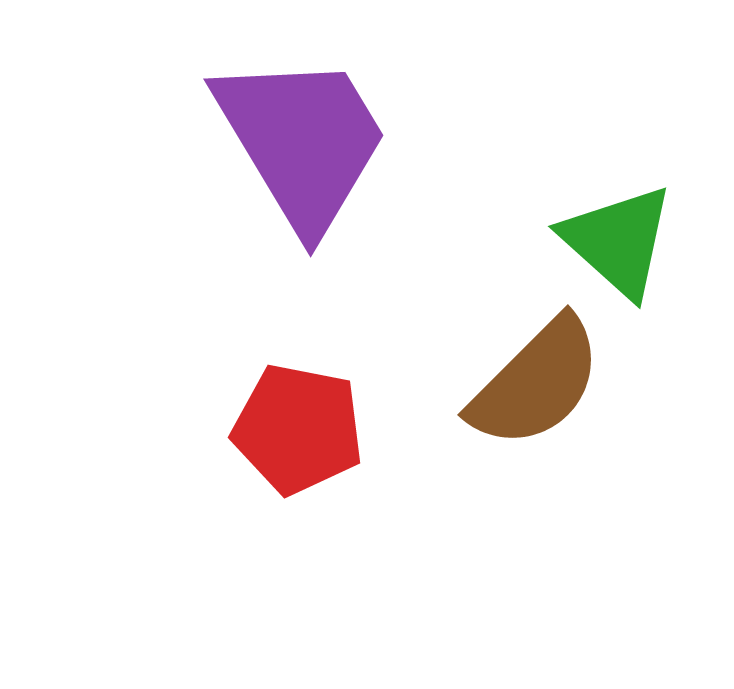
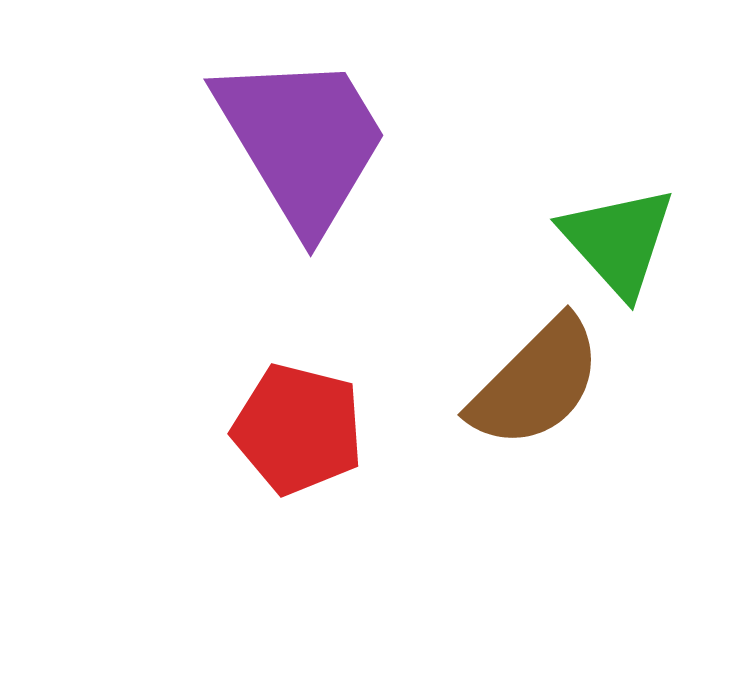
green triangle: rotated 6 degrees clockwise
red pentagon: rotated 3 degrees clockwise
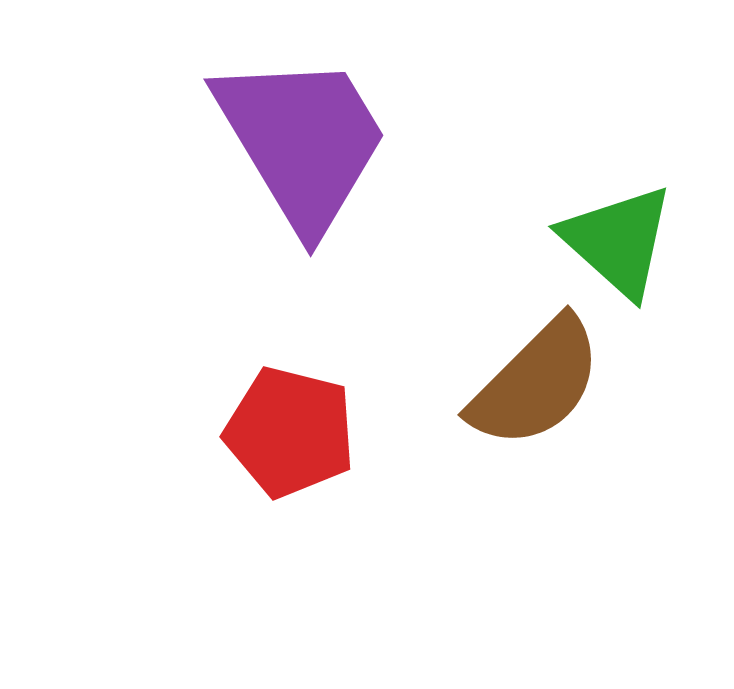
green triangle: rotated 6 degrees counterclockwise
red pentagon: moved 8 px left, 3 px down
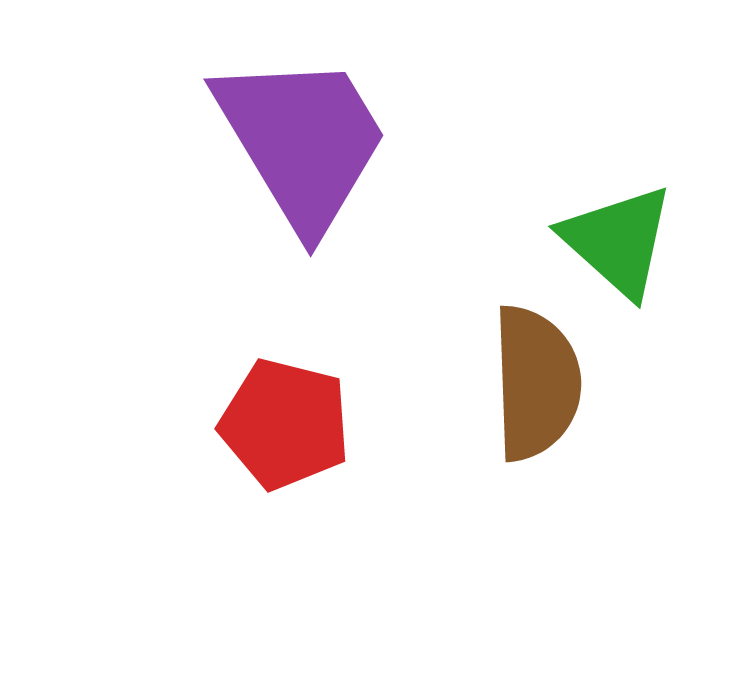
brown semicircle: rotated 47 degrees counterclockwise
red pentagon: moved 5 px left, 8 px up
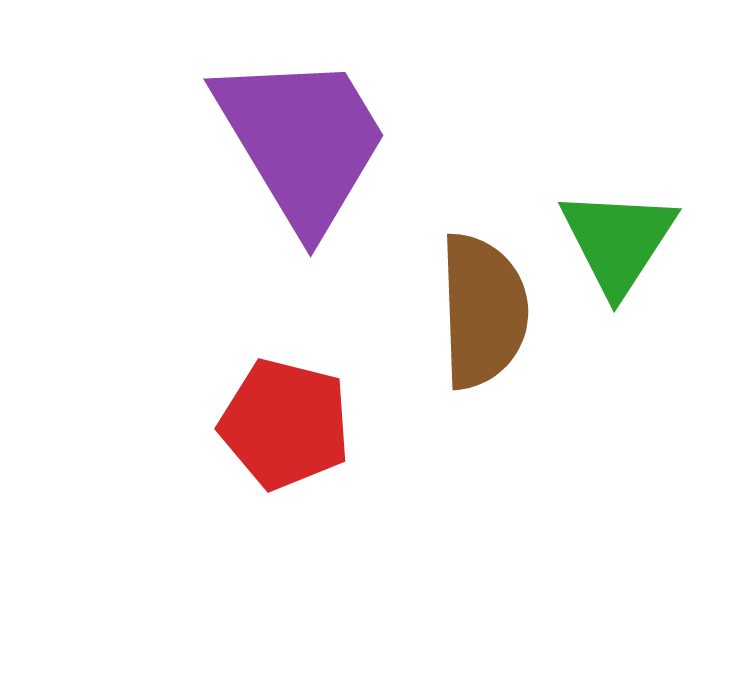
green triangle: rotated 21 degrees clockwise
brown semicircle: moved 53 px left, 72 px up
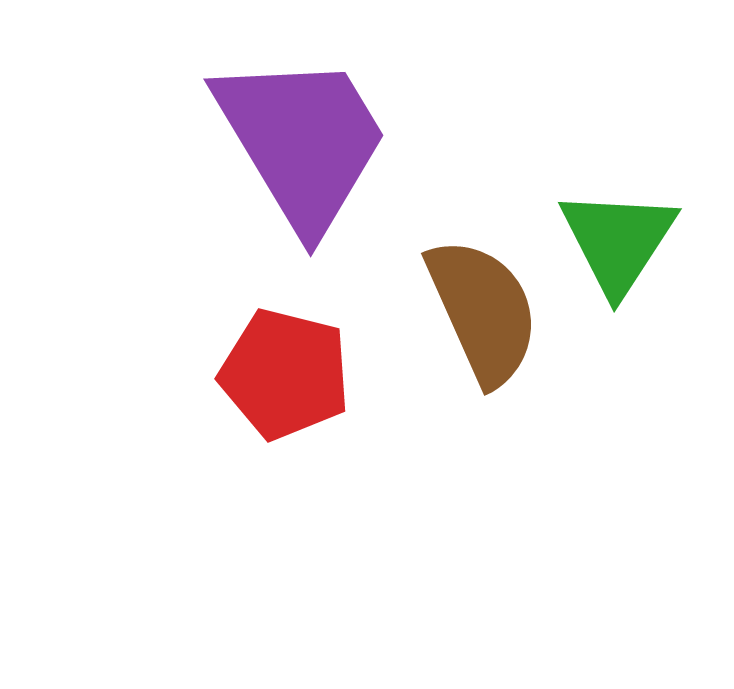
brown semicircle: rotated 22 degrees counterclockwise
red pentagon: moved 50 px up
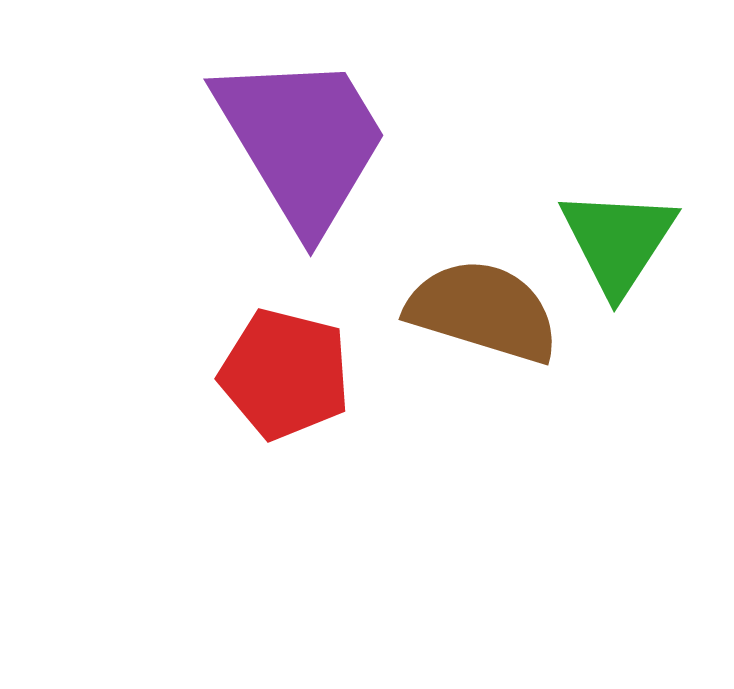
brown semicircle: rotated 49 degrees counterclockwise
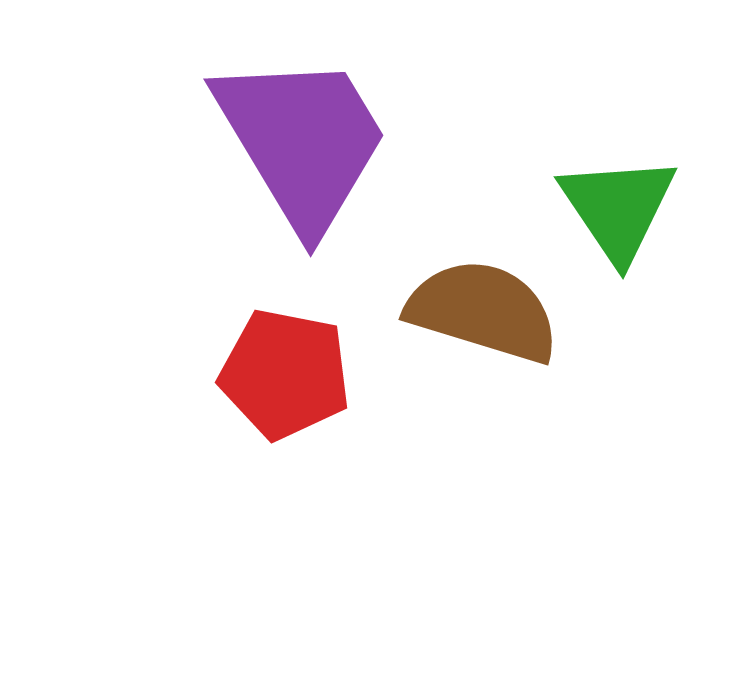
green triangle: moved 33 px up; rotated 7 degrees counterclockwise
red pentagon: rotated 3 degrees counterclockwise
